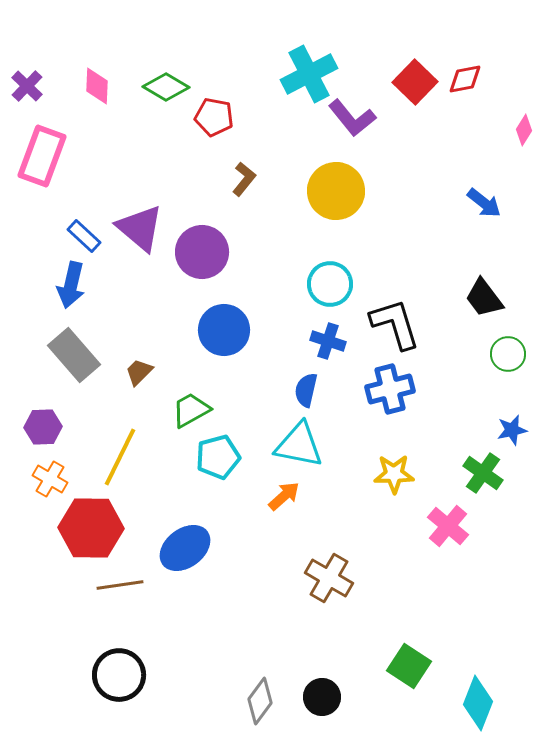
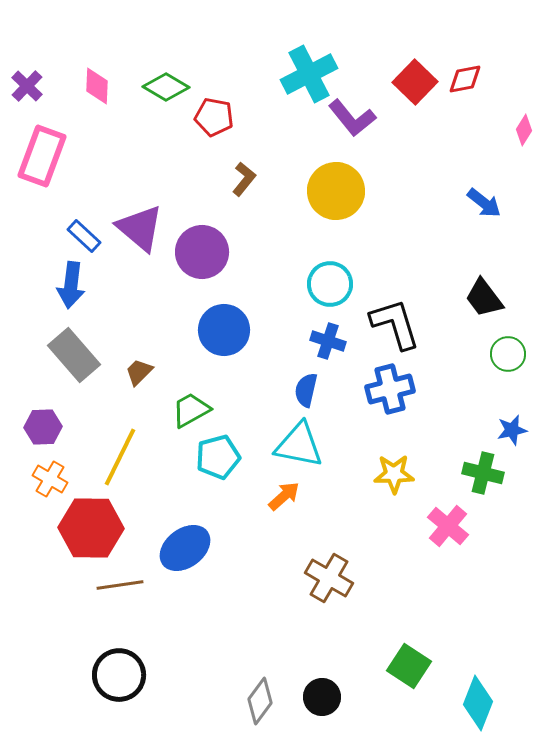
blue arrow at (71, 285): rotated 6 degrees counterclockwise
green cross at (483, 473): rotated 21 degrees counterclockwise
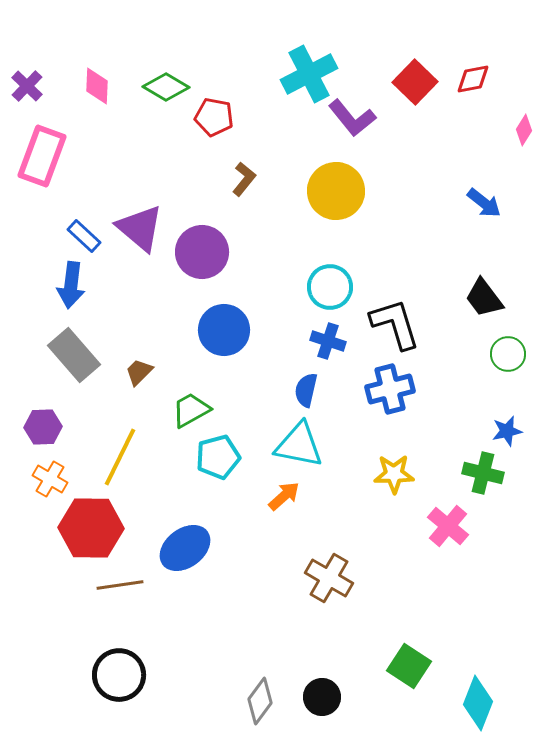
red diamond at (465, 79): moved 8 px right
cyan circle at (330, 284): moved 3 px down
blue star at (512, 430): moved 5 px left, 1 px down
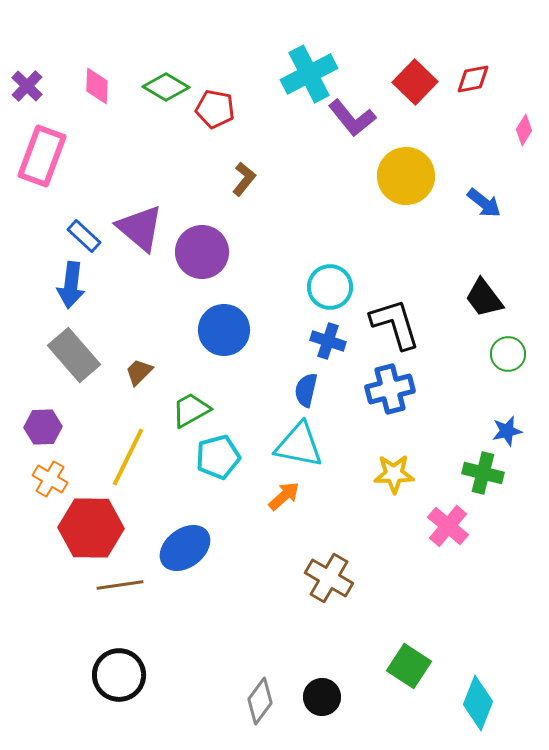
red pentagon at (214, 117): moved 1 px right, 8 px up
yellow circle at (336, 191): moved 70 px right, 15 px up
yellow line at (120, 457): moved 8 px right
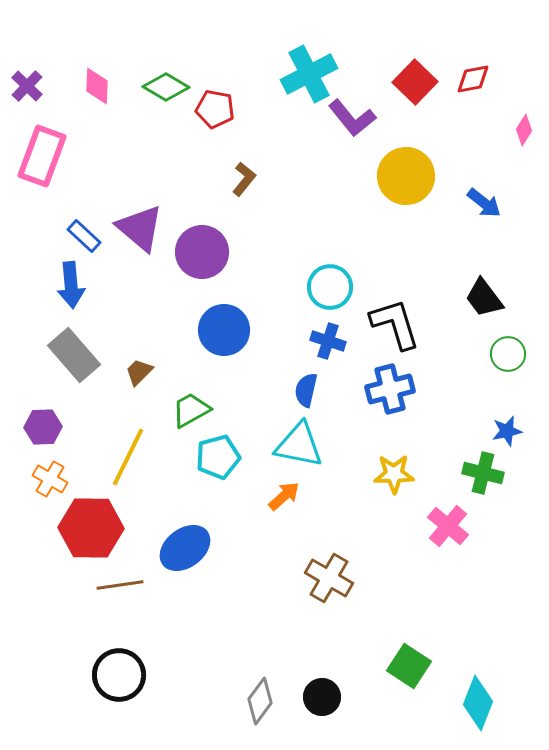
blue arrow at (71, 285): rotated 12 degrees counterclockwise
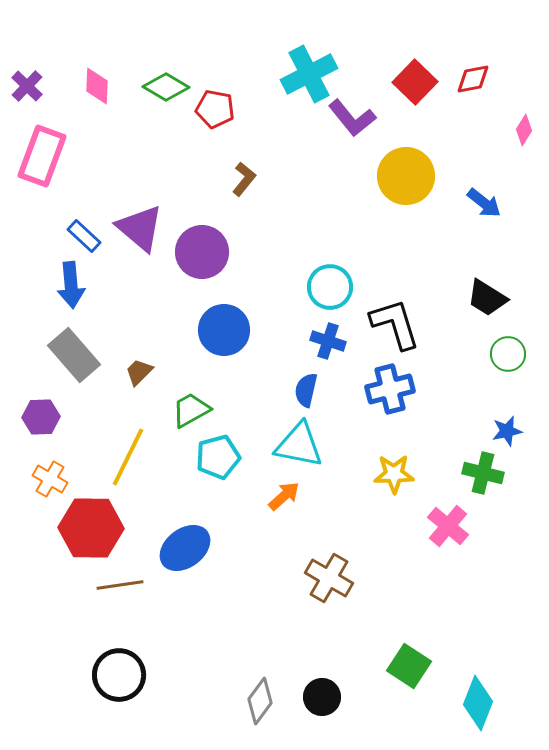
black trapezoid at (484, 298): moved 3 px right; rotated 21 degrees counterclockwise
purple hexagon at (43, 427): moved 2 px left, 10 px up
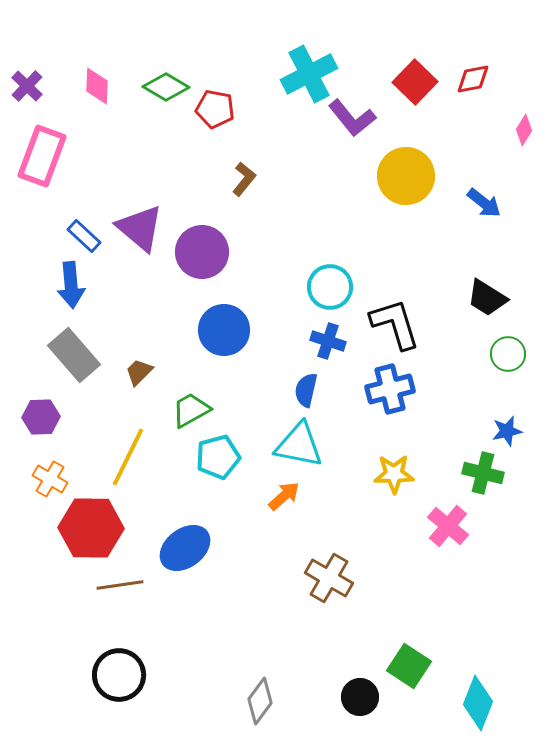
black circle at (322, 697): moved 38 px right
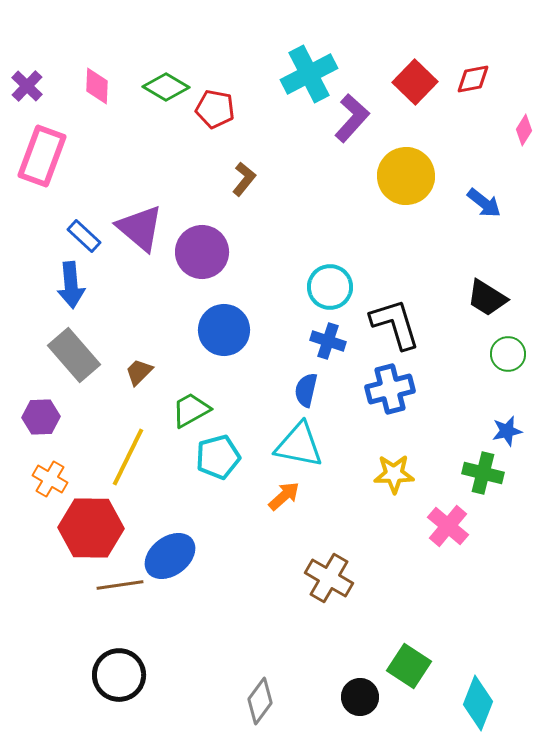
purple L-shape at (352, 118): rotated 99 degrees counterclockwise
blue ellipse at (185, 548): moved 15 px left, 8 px down
